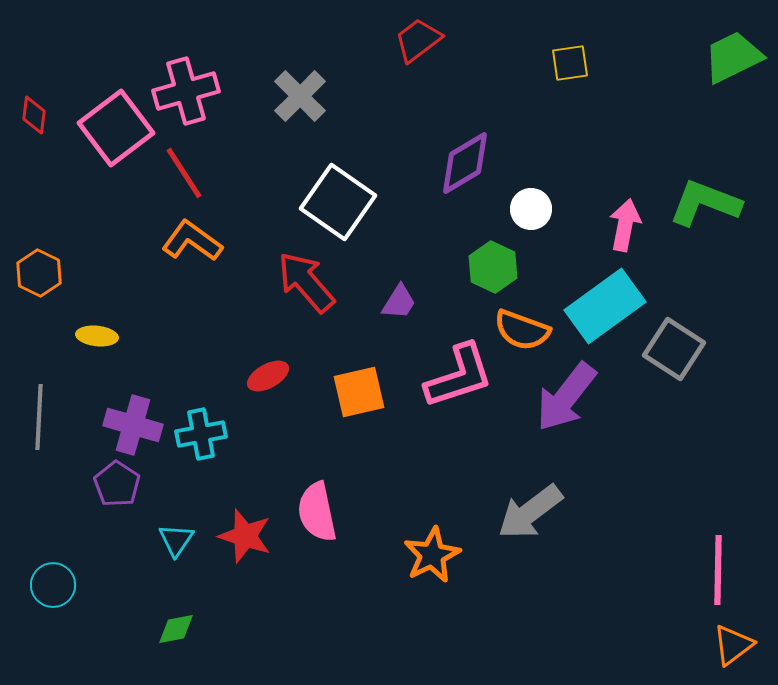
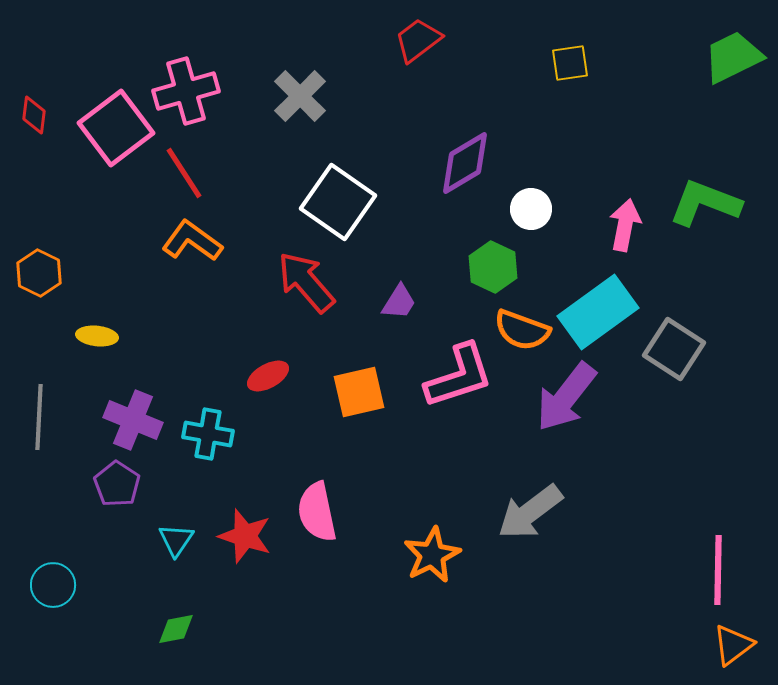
cyan rectangle: moved 7 px left, 6 px down
purple cross: moved 5 px up; rotated 6 degrees clockwise
cyan cross: moved 7 px right; rotated 21 degrees clockwise
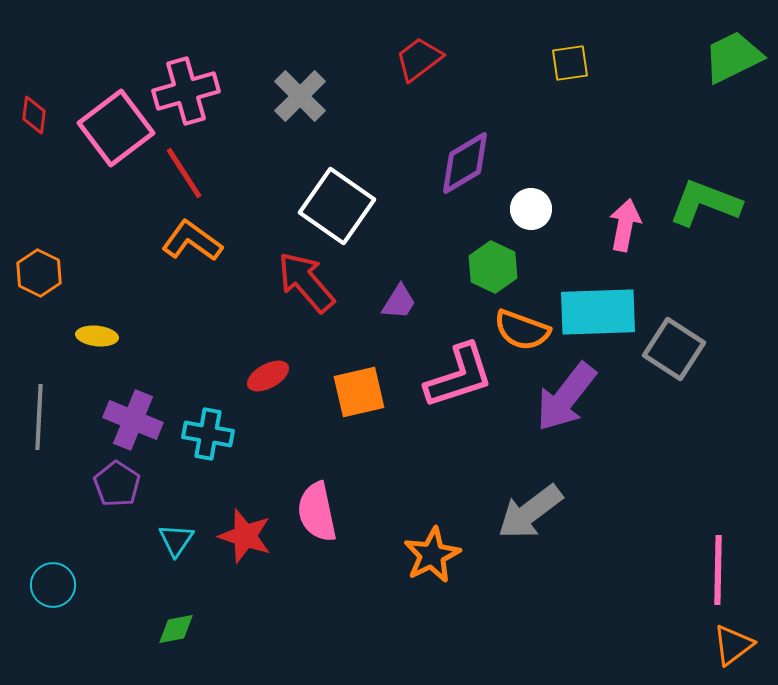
red trapezoid: moved 1 px right, 19 px down
white square: moved 1 px left, 4 px down
cyan rectangle: rotated 34 degrees clockwise
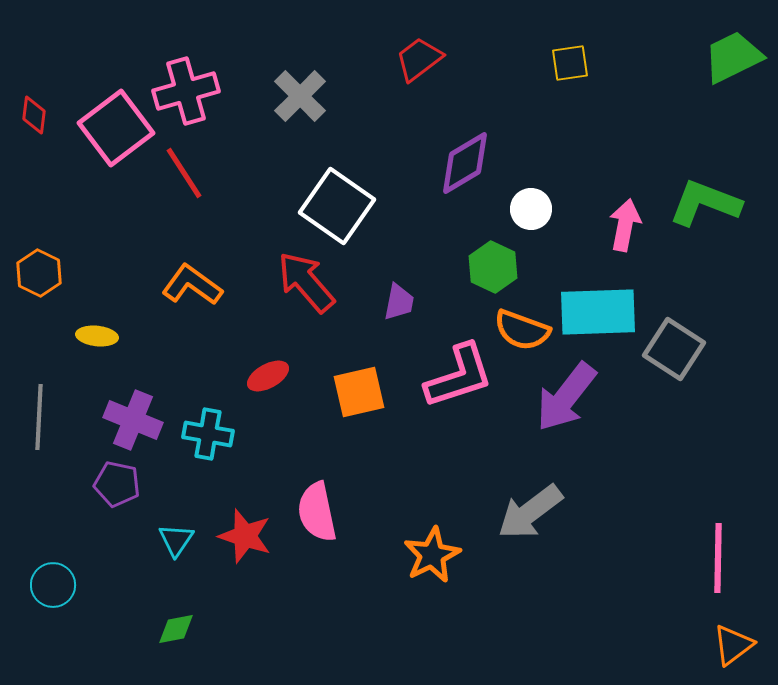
orange L-shape: moved 44 px down
purple trapezoid: rotated 21 degrees counterclockwise
purple pentagon: rotated 21 degrees counterclockwise
pink line: moved 12 px up
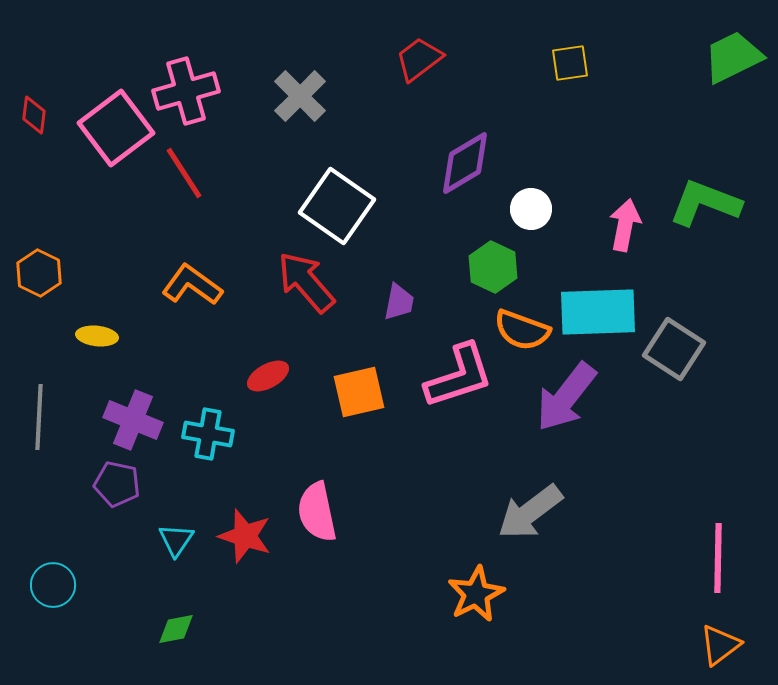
orange star: moved 44 px right, 39 px down
orange triangle: moved 13 px left
